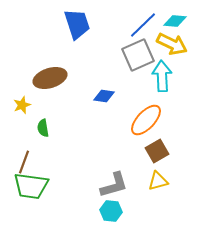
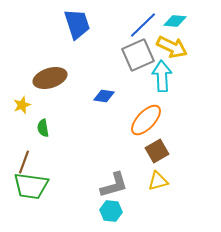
yellow arrow: moved 3 px down
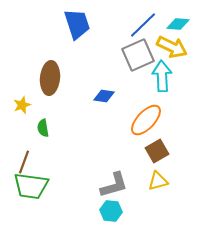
cyan diamond: moved 3 px right, 3 px down
brown ellipse: rotated 68 degrees counterclockwise
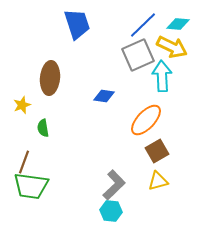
gray L-shape: rotated 28 degrees counterclockwise
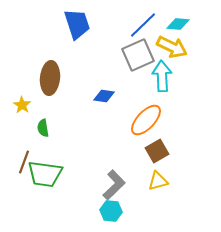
yellow star: rotated 18 degrees counterclockwise
green trapezoid: moved 14 px right, 12 px up
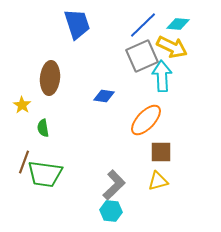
gray square: moved 4 px right, 1 px down
brown square: moved 4 px right, 1 px down; rotated 30 degrees clockwise
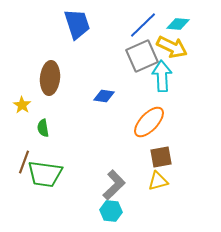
orange ellipse: moved 3 px right, 2 px down
brown square: moved 5 px down; rotated 10 degrees counterclockwise
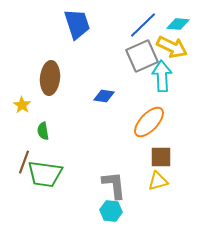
green semicircle: moved 3 px down
brown square: rotated 10 degrees clockwise
gray L-shape: rotated 52 degrees counterclockwise
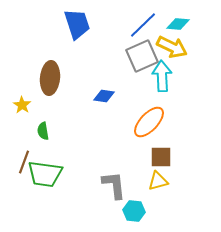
cyan hexagon: moved 23 px right
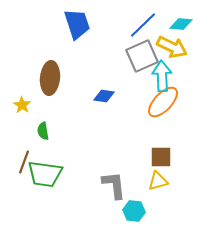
cyan diamond: moved 3 px right
orange ellipse: moved 14 px right, 20 px up
